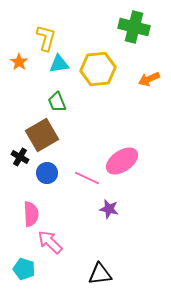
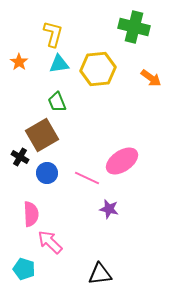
yellow L-shape: moved 7 px right, 4 px up
orange arrow: moved 2 px right, 1 px up; rotated 120 degrees counterclockwise
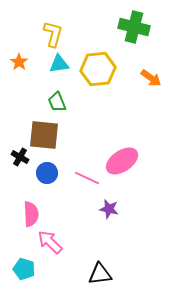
brown square: moved 2 px right; rotated 36 degrees clockwise
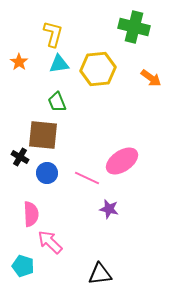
brown square: moved 1 px left
cyan pentagon: moved 1 px left, 3 px up
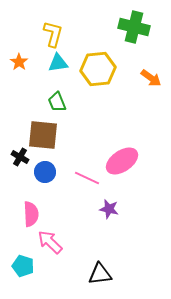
cyan triangle: moved 1 px left, 1 px up
blue circle: moved 2 px left, 1 px up
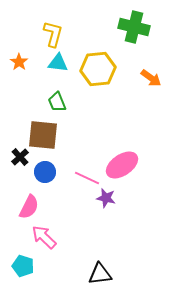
cyan triangle: rotated 15 degrees clockwise
black cross: rotated 18 degrees clockwise
pink ellipse: moved 4 px down
purple star: moved 3 px left, 11 px up
pink semicircle: moved 2 px left, 7 px up; rotated 30 degrees clockwise
pink arrow: moved 6 px left, 5 px up
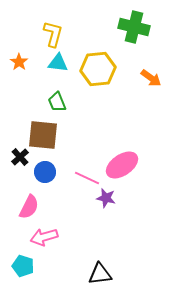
pink arrow: rotated 60 degrees counterclockwise
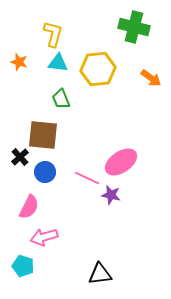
orange star: rotated 18 degrees counterclockwise
green trapezoid: moved 4 px right, 3 px up
pink ellipse: moved 1 px left, 3 px up
purple star: moved 5 px right, 3 px up
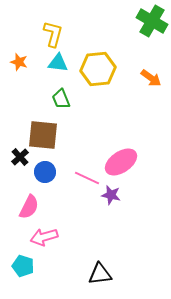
green cross: moved 18 px right, 6 px up; rotated 16 degrees clockwise
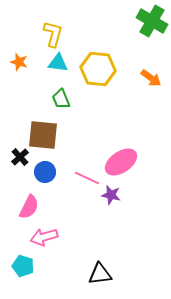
yellow hexagon: rotated 12 degrees clockwise
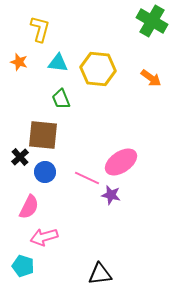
yellow L-shape: moved 13 px left, 5 px up
